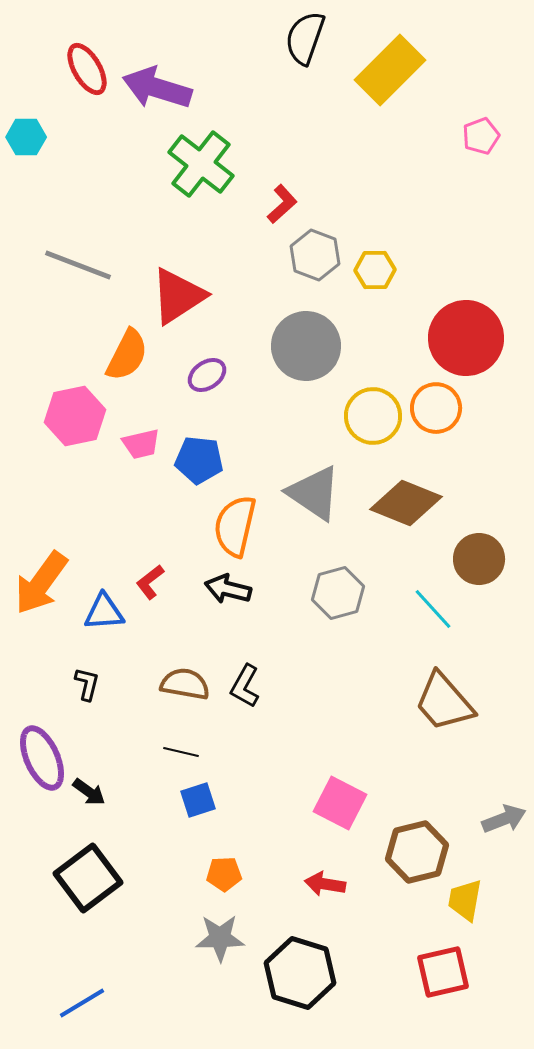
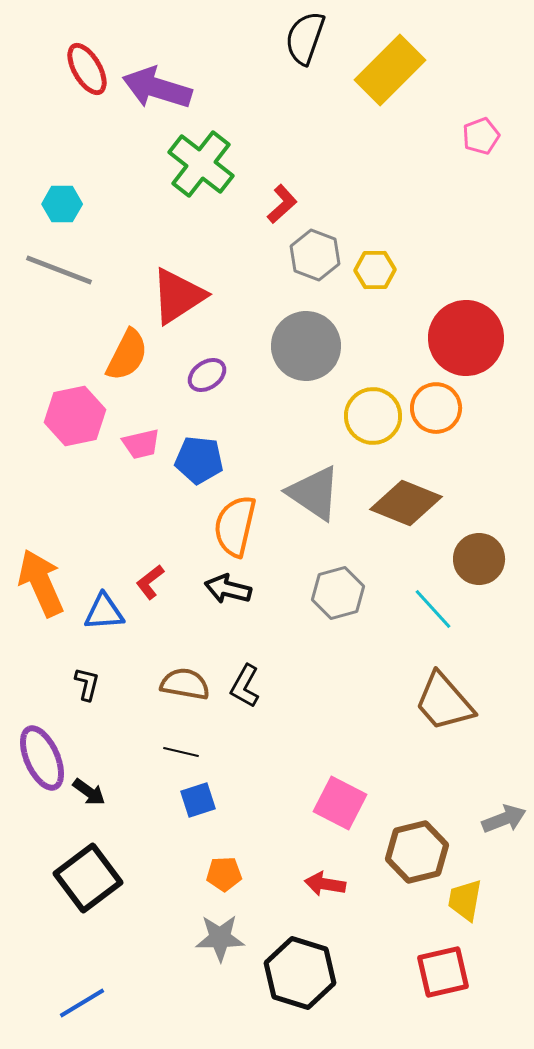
cyan hexagon at (26, 137): moved 36 px right, 67 px down
gray line at (78, 265): moved 19 px left, 5 px down
orange arrow at (41, 583): rotated 120 degrees clockwise
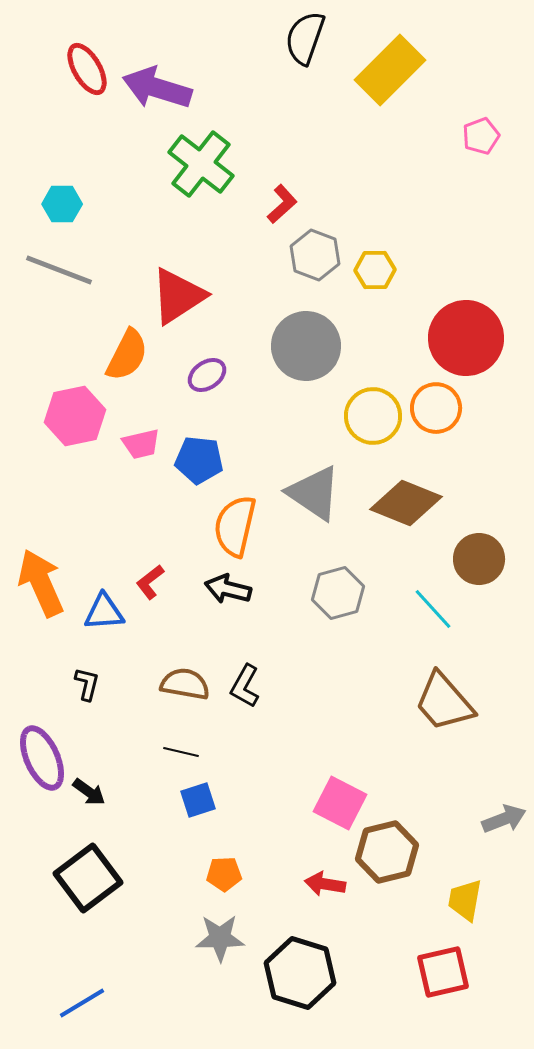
brown hexagon at (417, 852): moved 30 px left
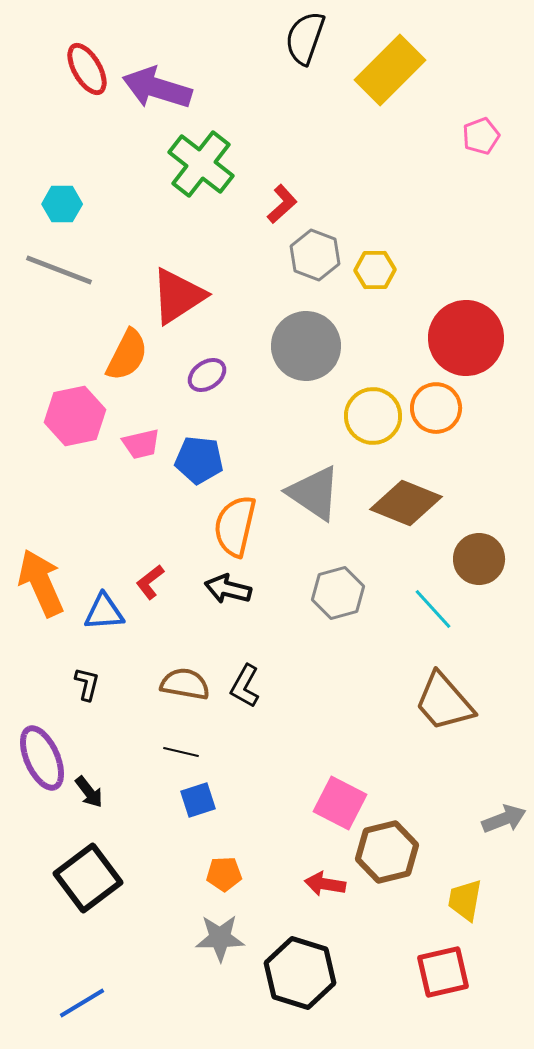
black arrow at (89, 792): rotated 16 degrees clockwise
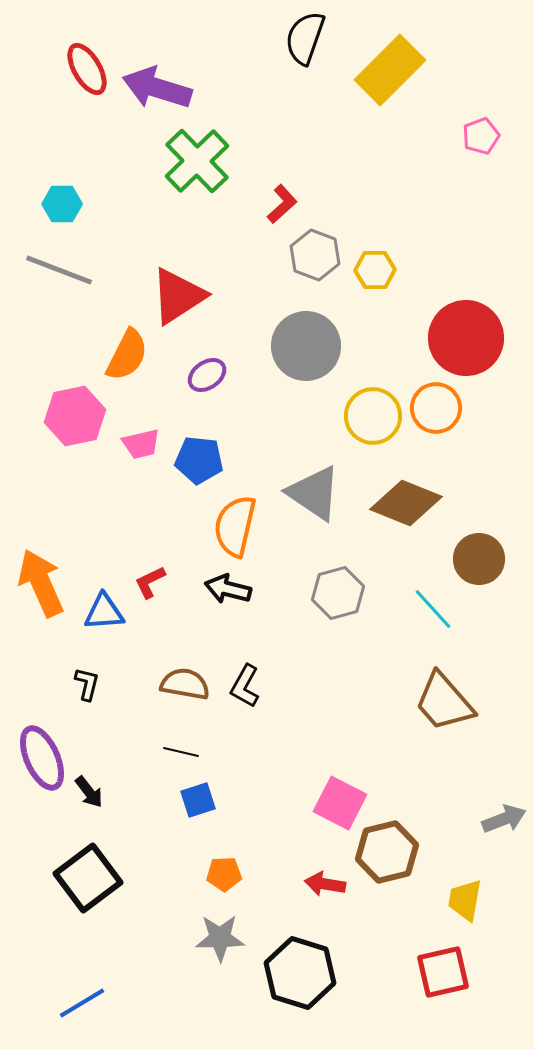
green cross at (201, 164): moved 4 px left, 3 px up; rotated 8 degrees clockwise
red L-shape at (150, 582): rotated 12 degrees clockwise
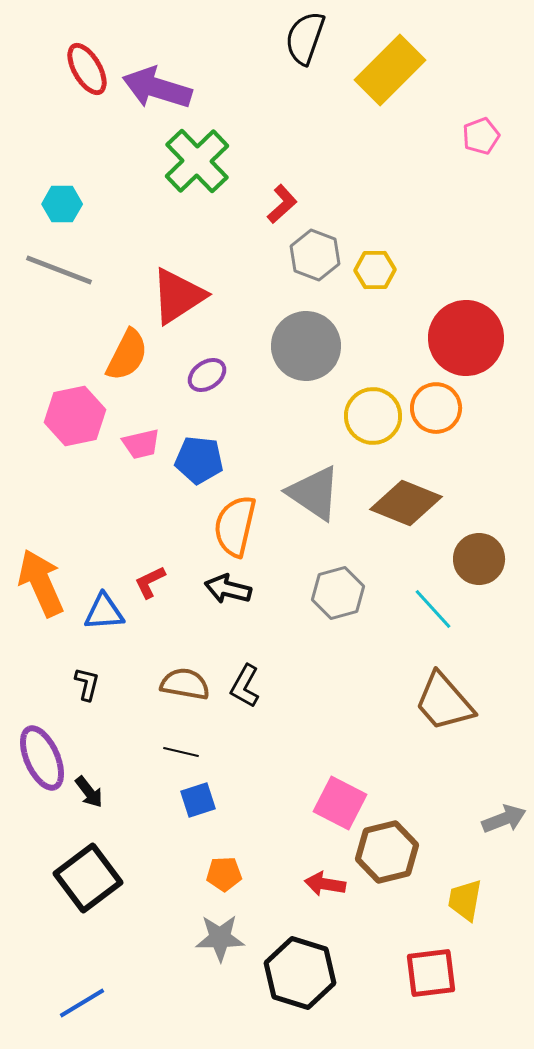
red square at (443, 972): moved 12 px left, 1 px down; rotated 6 degrees clockwise
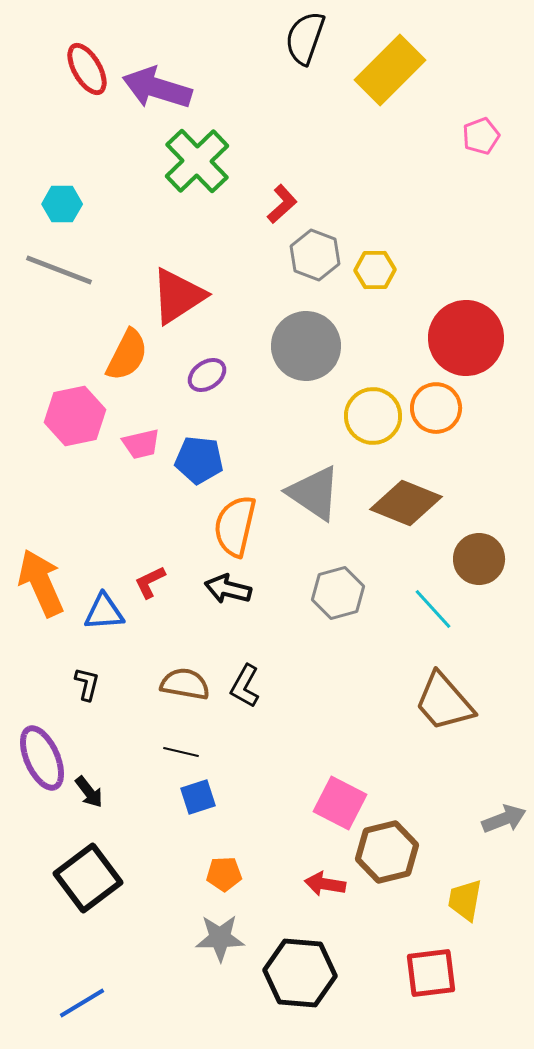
blue square at (198, 800): moved 3 px up
black hexagon at (300, 973): rotated 12 degrees counterclockwise
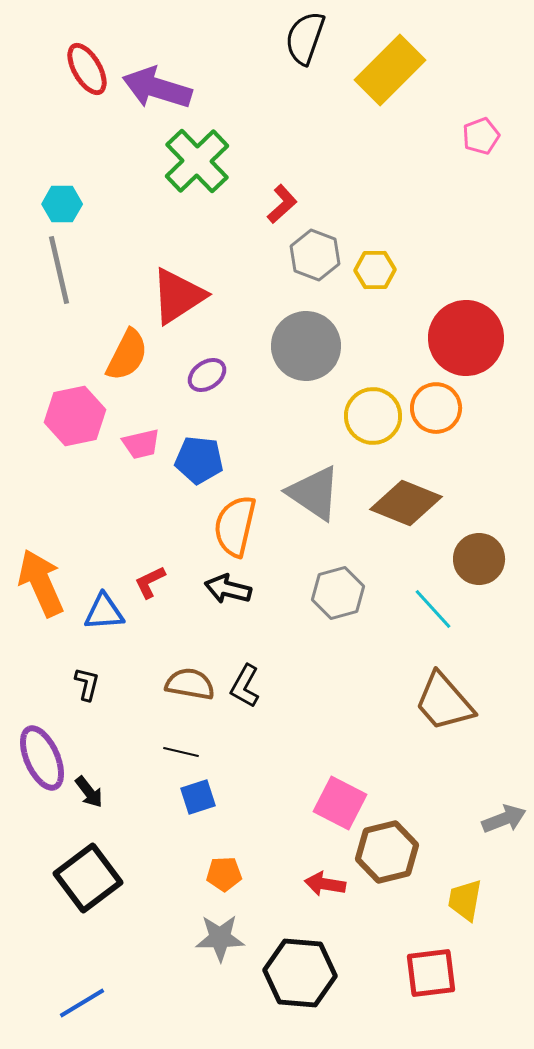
gray line at (59, 270): rotated 56 degrees clockwise
brown semicircle at (185, 684): moved 5 px right
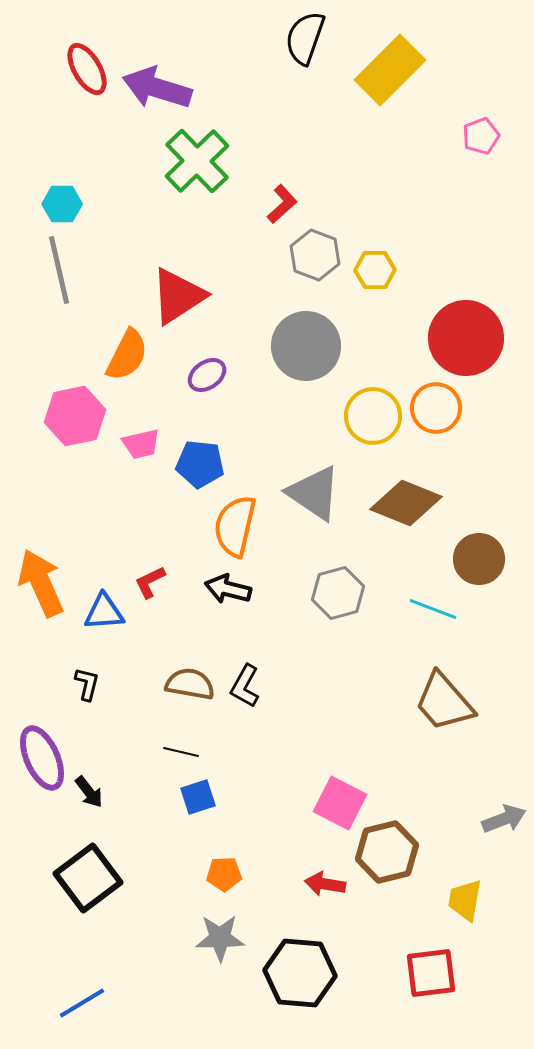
blue pentagon at (199, 460): moved 1 px right, 4 px down
cyan line at (433, 609): rotated 27 degrees counterclockwise
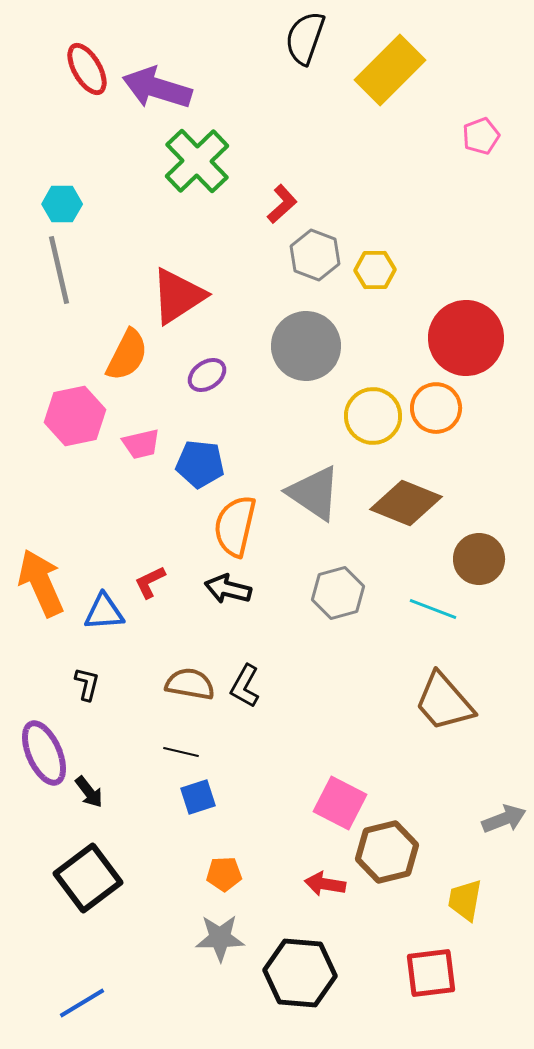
purple ellipse at (42, 758): moved 2 px right, 5 px up
